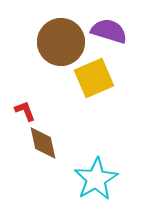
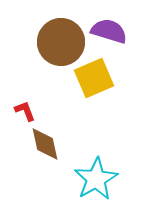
brown diamond: moved 2 px right, 1 px down
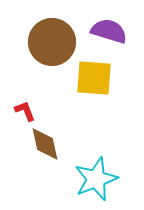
brown circle: moved 9 px left
yellow square: rotated 27 degrees clockwise
cyan star: rotated 9 degrees clockwise
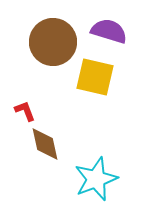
brown circle: moved 1 px right
yellow square: moved 1 px right, 1 px up; rotated 9 degrees clockwise
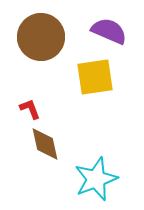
purple semicircle: rotated 6 degrees clockwise
brown circle: moved 12 px left, 5 px up
yellow square: rotated 21 degrees counterclockwise
red L-shape: moved 5 px right, 2 px up
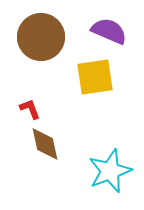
cyan star: moved 14 px right, 8 px up
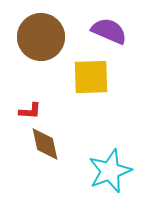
yellow square: moved 4 px left; rotated 6 degrees clockwise
red L-shape: moved 2 px down; rotated 115 degrees clockwise
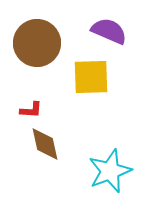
brown circle: moved 4 px left, 6 px down
red L-shape: moved 1 px right, 1 px up
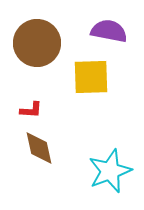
purple semicircle: rotated 12 degrees counterclockwise
brown diamond: moved 6 px left, 4 px down
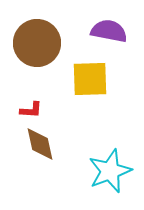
yellow square: moved 1 px left, 2 px down
brown diamond: moved 1 px right, 4 px up
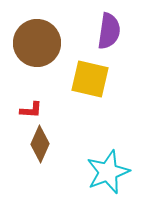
purple semicircle: rotated 87 degrees clockwise
yellow square: rotated 15 degrees clockwise
brown diamond: rotated 36 degrees clockwise
cyan star: moved 2 px left, 1 px down
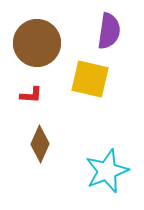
red L-shape: moved 15 px up
cyan star: moved 1 px left, 1 px up
